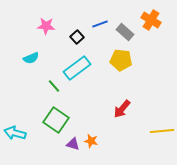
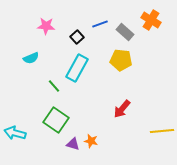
cyan rectangle: rotated 24 degrees counterclockwise
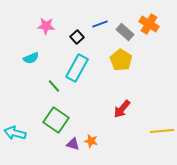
orange cross: moved 2 px left, 4 px down
yellow pentagon: rotated 25 degrees clockwise
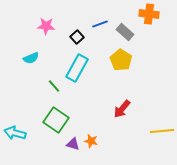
orange cross: moved 10 px up; rotated 24 degrees counterclockwise
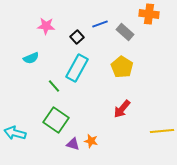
yellow pentagon: moved 1 px right, 7 px down
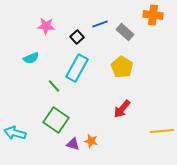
orange cross: moved 4 px right, 1 px down
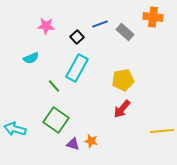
orange cross: moved 2 px down
yellow pentagon: moved 1 px right, 13 px down; rotated 30 degrees clockwise
cyan arrow: moved 4 px up
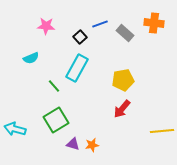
orange cross: moved 1 px right, 6 px down
gray rectangle: moved 1 px down
black square: moved 3 px right
green square: rotated 25 degrees clockwise
orange star: moved 1 px right, 4 px down; rotated 24 degrees counterclockwise
